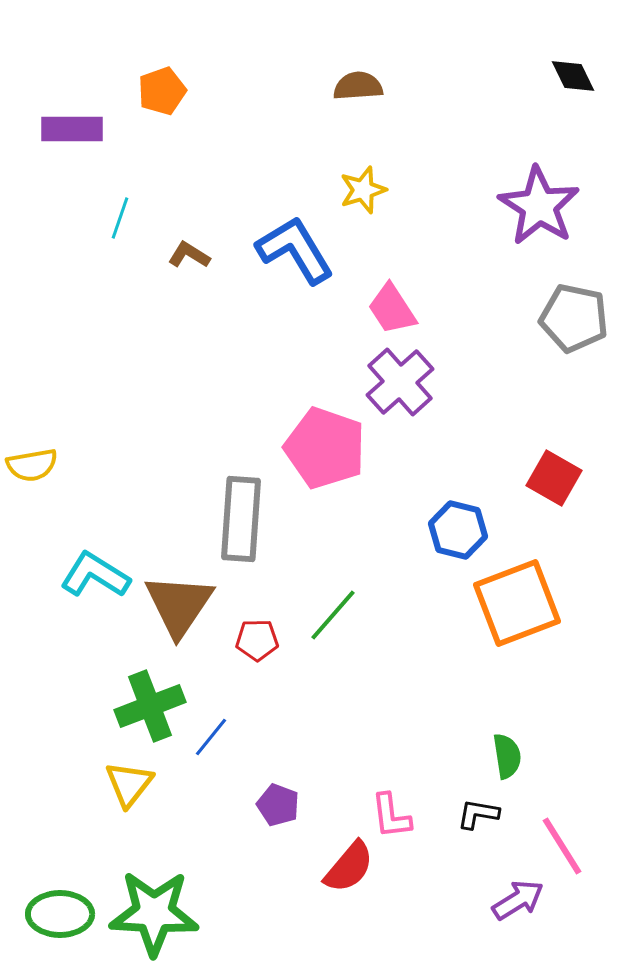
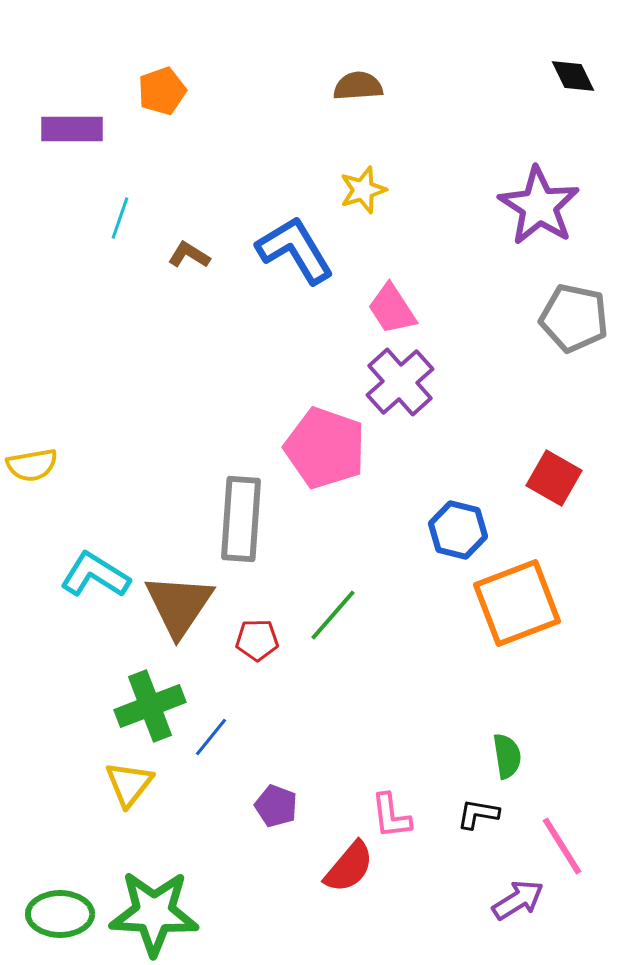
purple pentagon: moved 2 px left, 1 px down
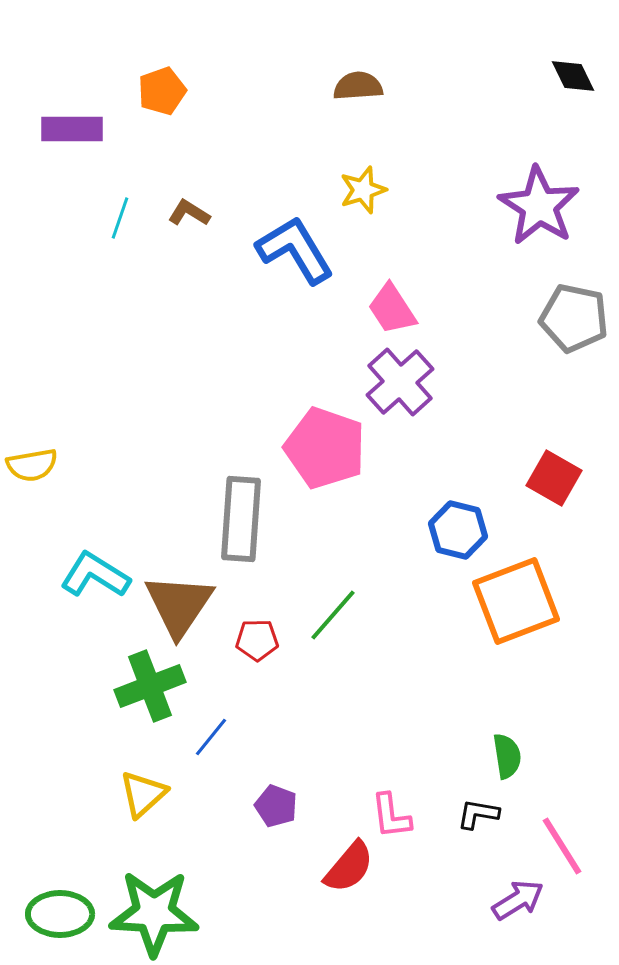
brown L-shape: moved 42 px up
orange square: moved 1 px left, 2 px up
green cross: moved 20 px up
yellow triangle: moved 14 px right, 10 px down; rotated 10 degrees clockwise
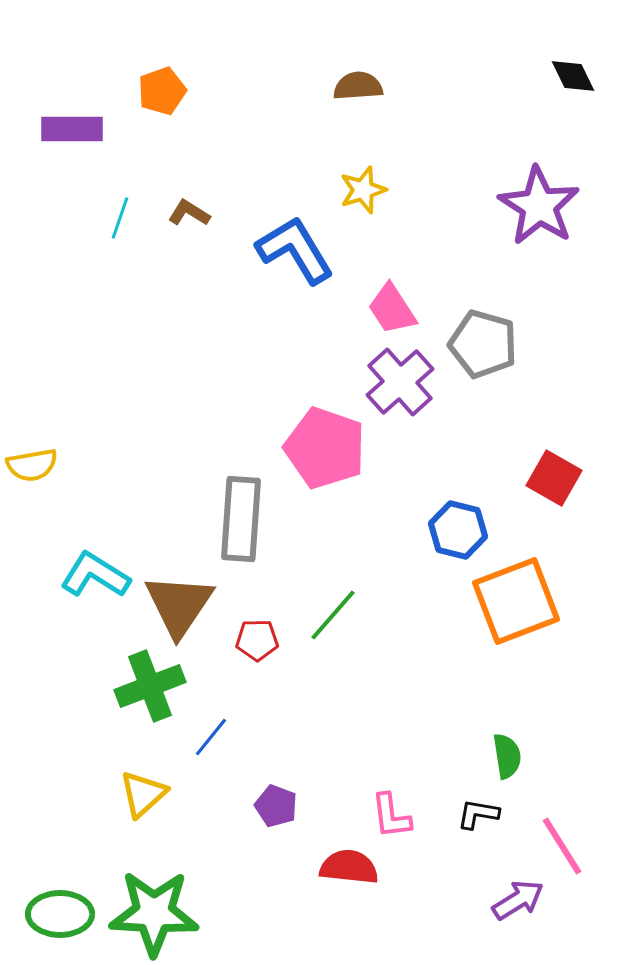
gray pentagon: moved 91 px left, 26 px down; rotated 4 degrees clockwise
red semicircle: rotated 124 degrees counterclockwise
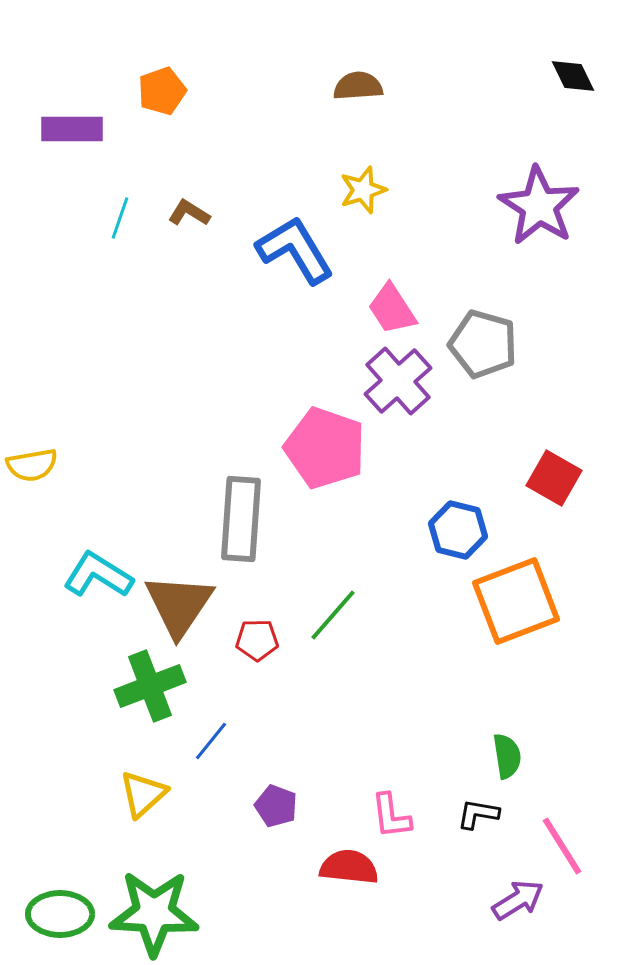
purple cross: moved 2 px left, 1 px up
cyan L-shape: moved 3 px right
blue line: moved 4 px down
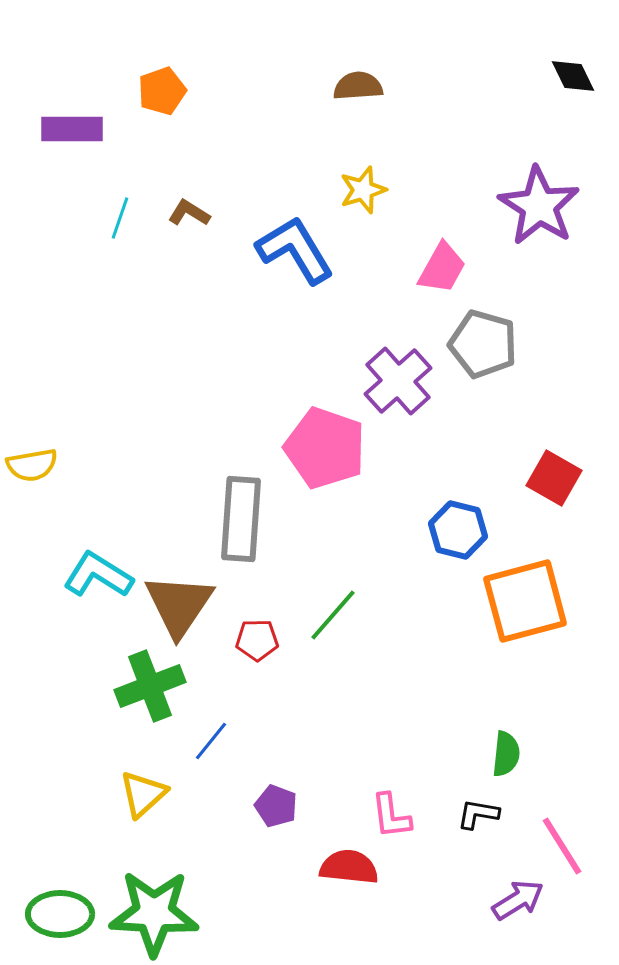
pink trapezoid: moved 50 px right, 41 px up; rotated 118 degrees counterclockwise
orange square: moved 9 px right; rotated 6 degrees clockwise
green semicircle: moved 1 px left, 2 px up; rotated 15 degrees clockwise
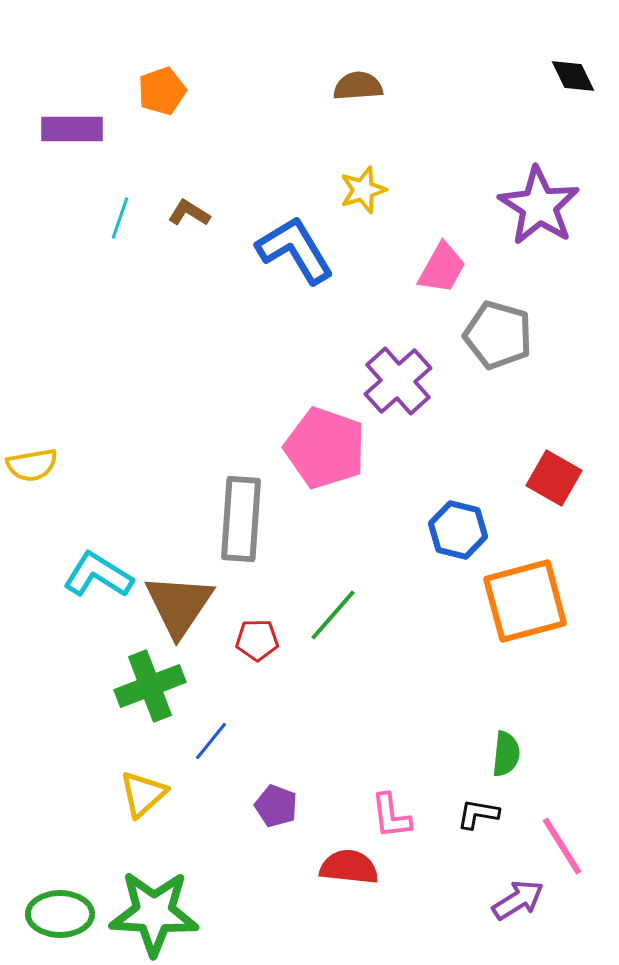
gray pentagon: moved 15 px right, 9 px up
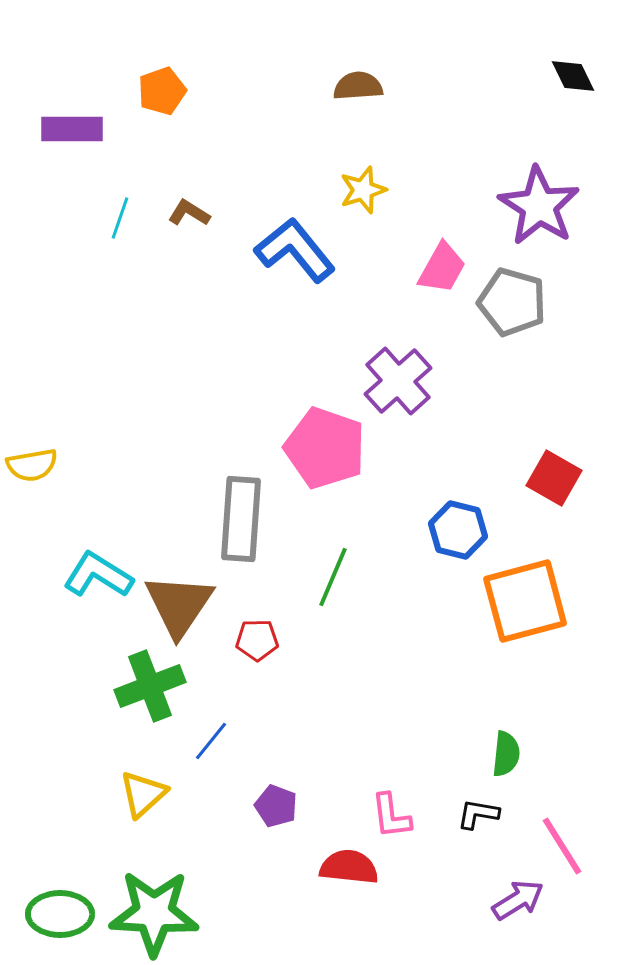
blue L-shape: rotated 8 degrees counterclockwise
gray pentagon: moved 14 px right, 33 px up
green line: moved 38 px up; rotated 18 degrees counterclockwise
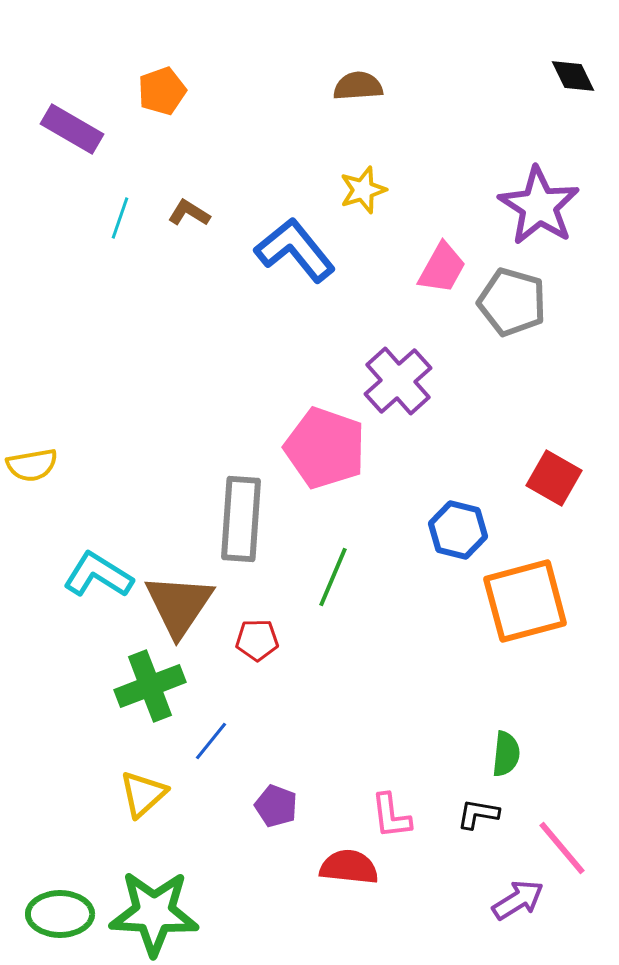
purple rectangle: rotated 30 degrees clockwise
pink line: moved 2 px down; rotated 8 degrees counterclockwise
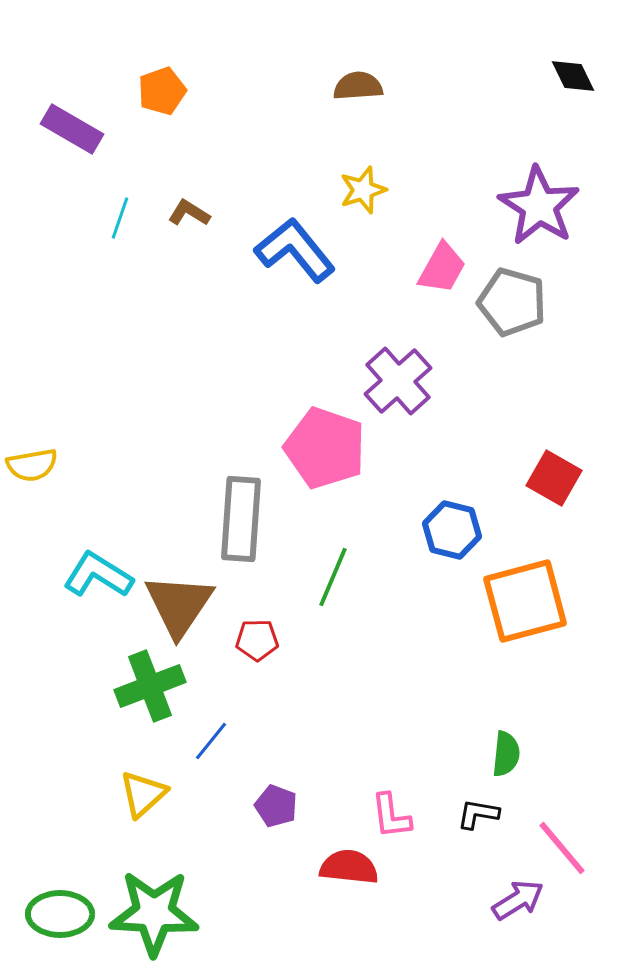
blue hexagon: moved 6 px left
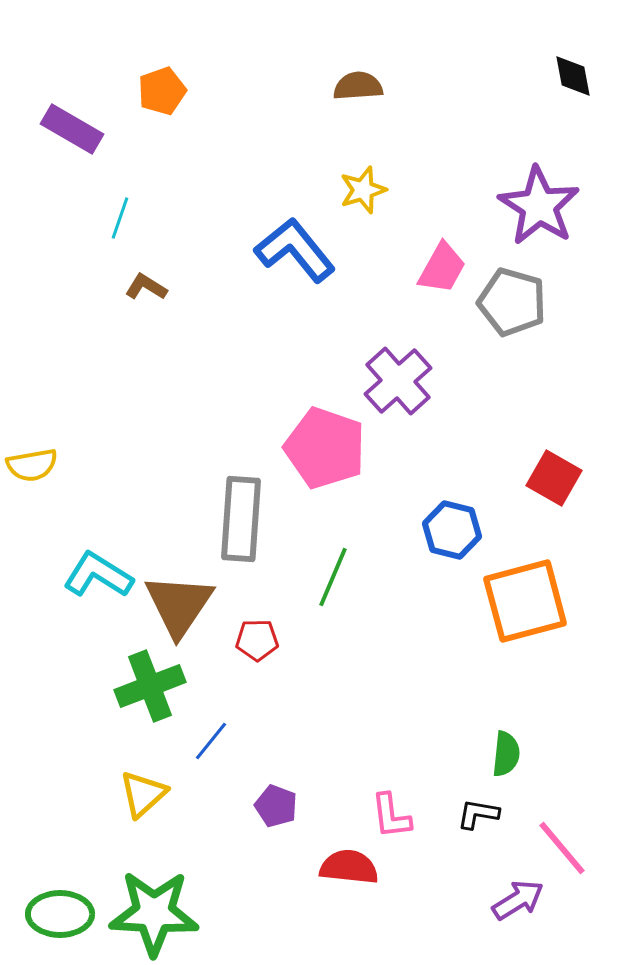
black diamond: rotated 15 degrees clockwise
brown L-shape: moved 43 px left, 74 px down
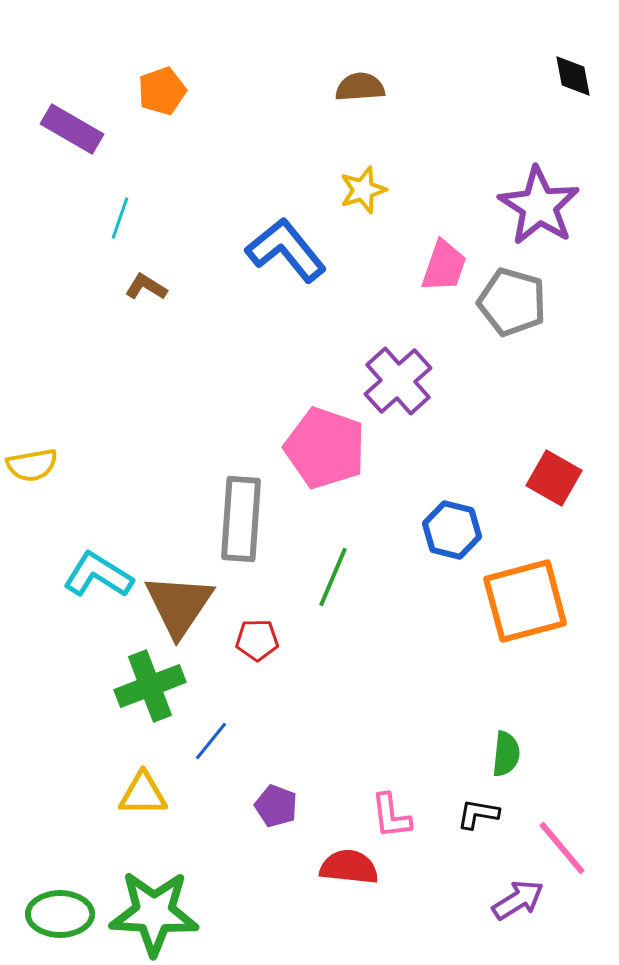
brown semicircle: moved 2 px right, 1 px down
blue L-shape: moved 9 px left
pink trapezoid: moved 2 px right, 2 px up; rotated 10 degrees counterclockwise
yellow triangle: rotated 42 degrees clockwise
